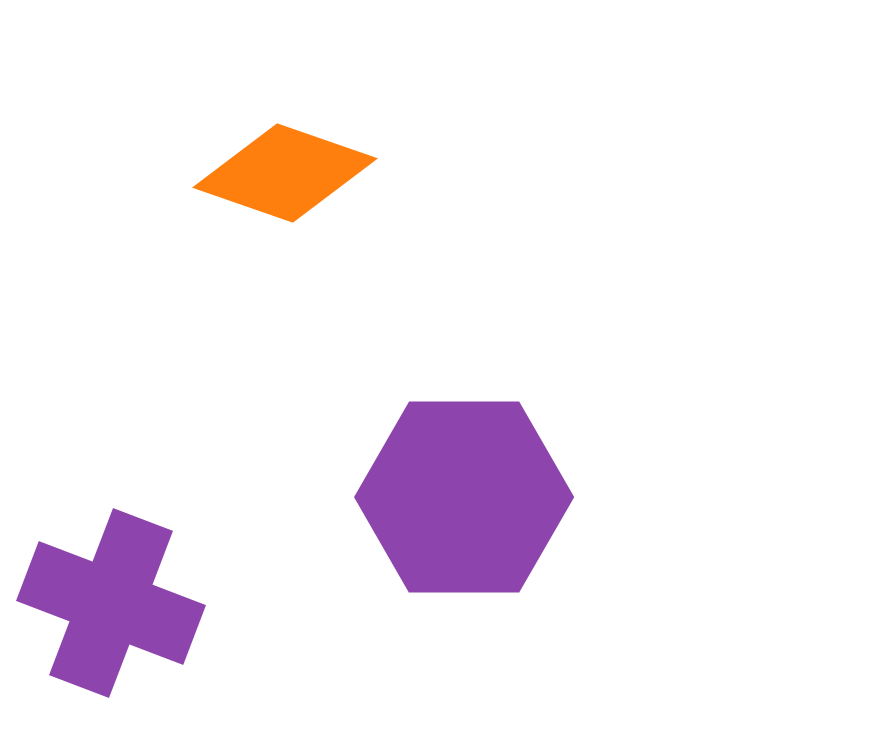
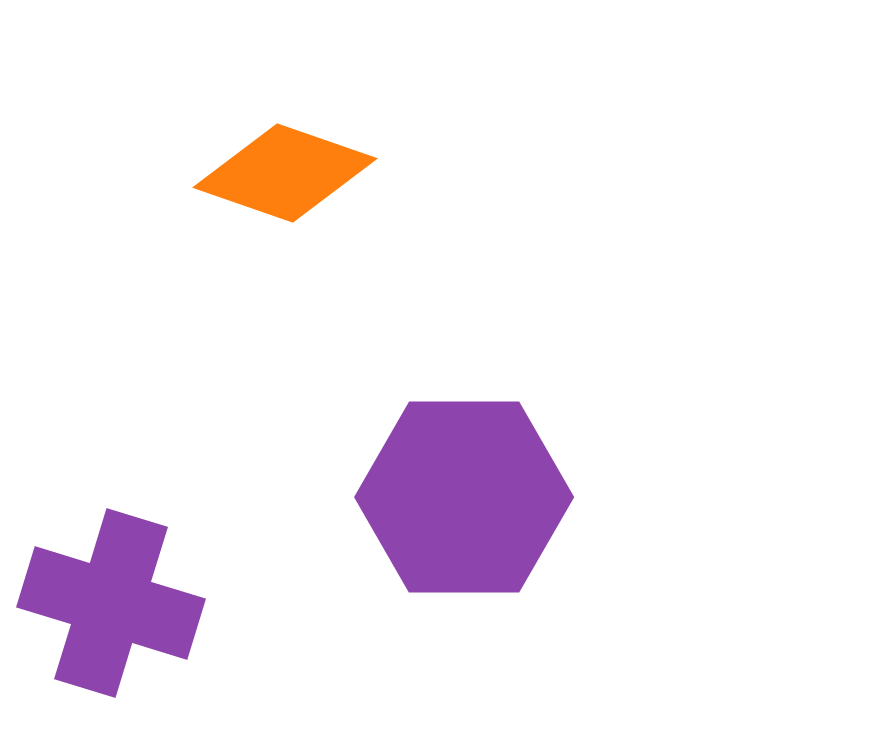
purple cross: rotated 4 degrees counterclockwise
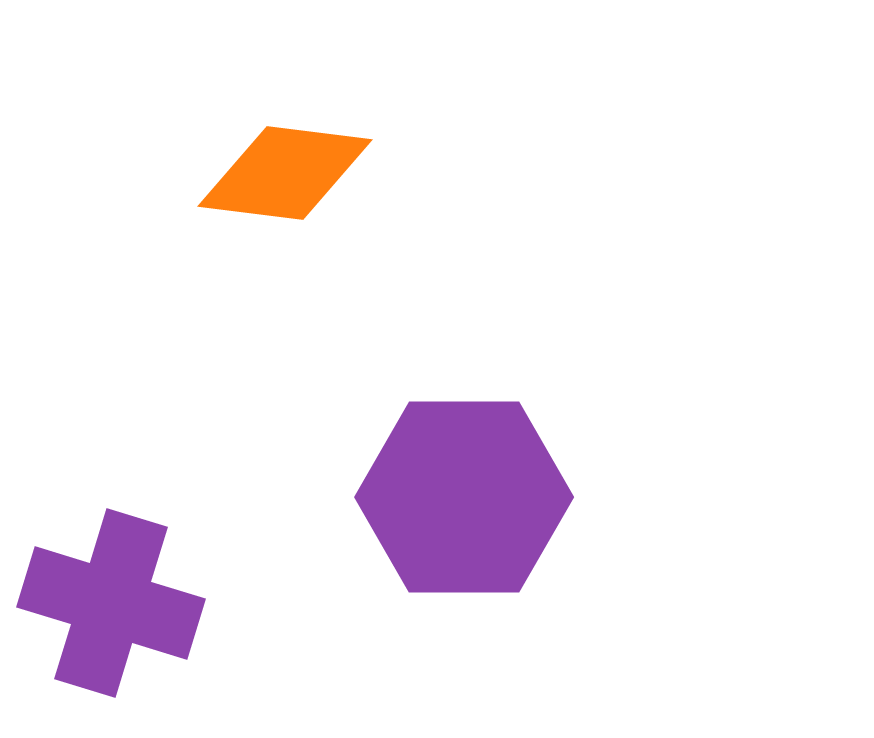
orange diamond: rotated 12 degrees counterclockwise
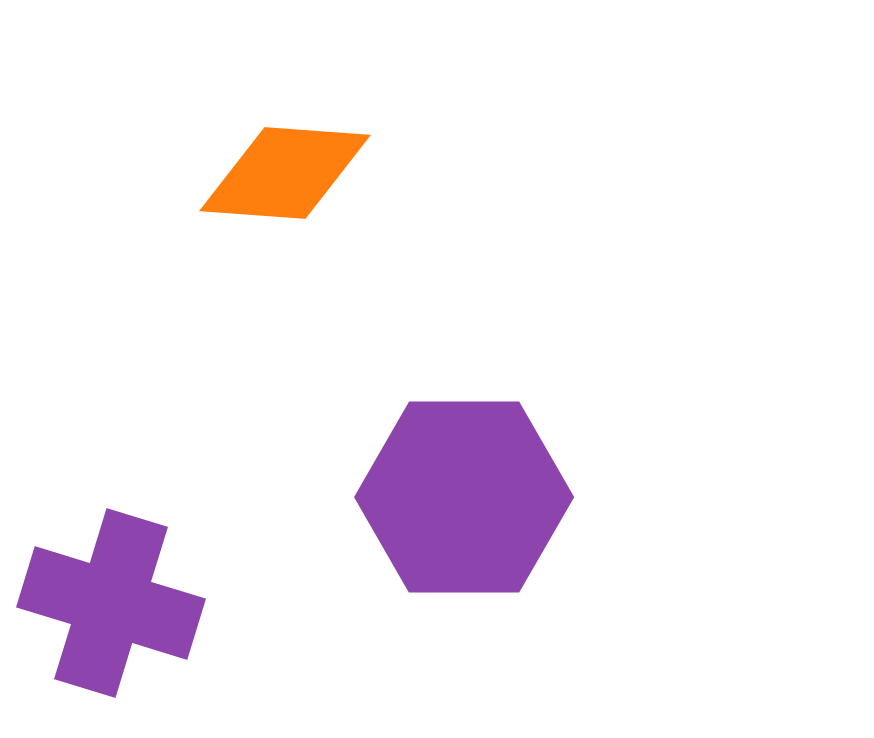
orange diamond: rotated 3 degrees counterclockwise
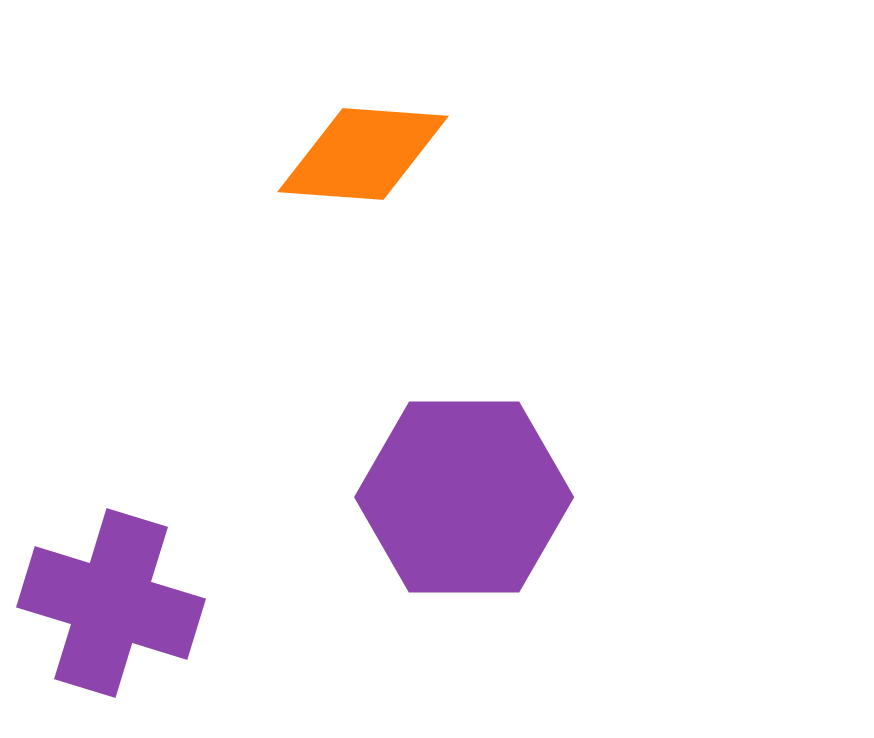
orange diamond: moved 78 px right, 19 px up
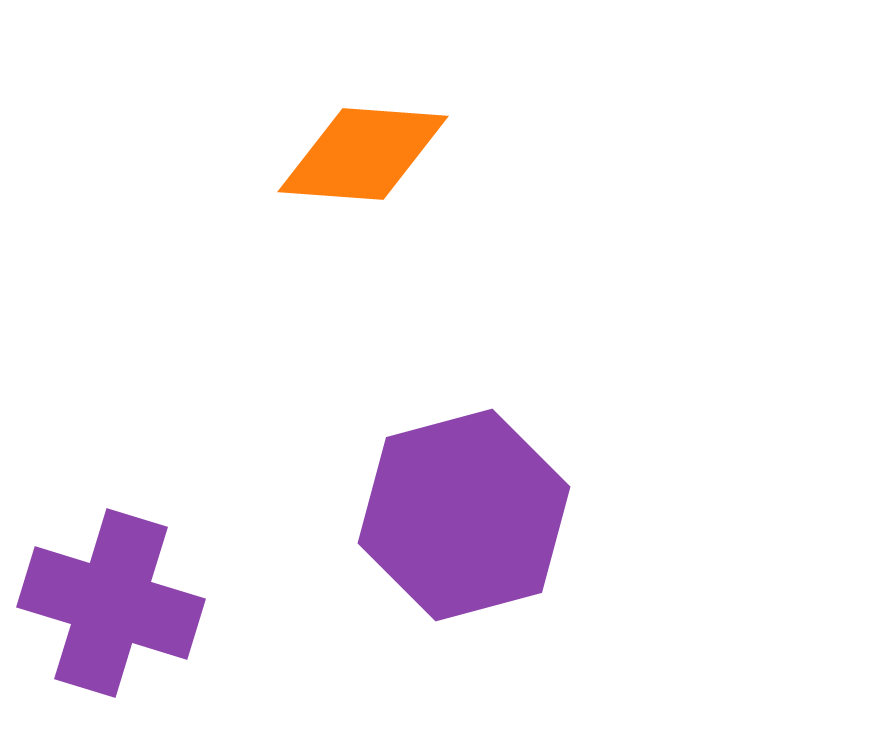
purple hexagon: moved 18 px down; rotated 15 degrees counterclockwise
